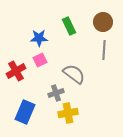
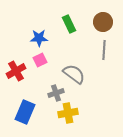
green rectangle: moved 2 px up
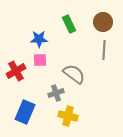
blue star: moved 1 px down
pink square: rotated 24 degrees clockwise
yellow cross: moved 3 px down; rotated 24 degrees clockwise
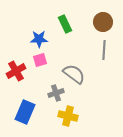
green rectangle: moved 4 px left
pink square: rotated 16 degrees counterclockwise
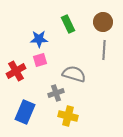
green rectangle: moved 3 px right
gray semicircle: rotated 20 degrees counterclockwise
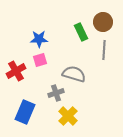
green rectangle: moved 13 px right, 8 px down
yellow cross: rotated 30 degrees clockwise
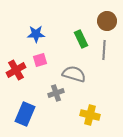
brown circle: moved 4 px right, 1 px up
green rectangle: moved 7 px down
blue star: moved 3 px left, 5 px up
red cross: moved 1 px up
blue rectangle: moved 2 px down
yellow cross: moved 22 px right, 1 px up; rotated 30 degrees counterclockwise
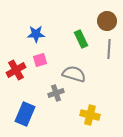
gray line: moved 5 px right, 1 px up
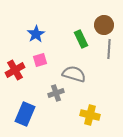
brown circle: moved 3 px left, 4 px down
blue star: rotated 30 degrees counterclockwise
red cross: moved 1 px left
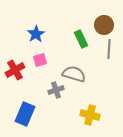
gray cross: moved 3 px up
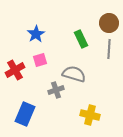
brown circle: moved 5 px right, 2 px up
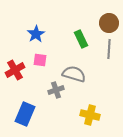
pink square: rotated 24 degrees clockwise
